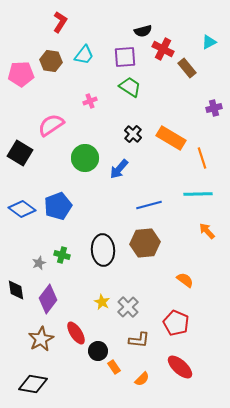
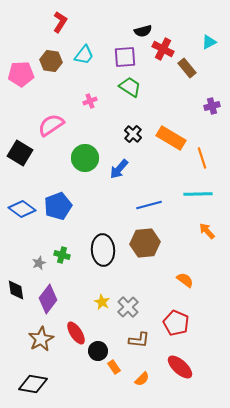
purple cross at (214, 108): moved 2 px left, 2 px up
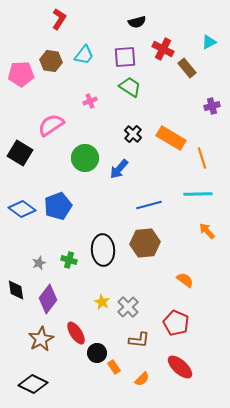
red L-shape at (60, 22): moved 1 px left, 3 px up
black semicircle at (143, 31): moved 6 px left, 9 px up
green cross at (62, 255): moved 7 px right, 5 px down
black circle at (98, 351): moved 1 px left, 2 px down
black diamond at (33, 384): rotated 16 degrees clockwise
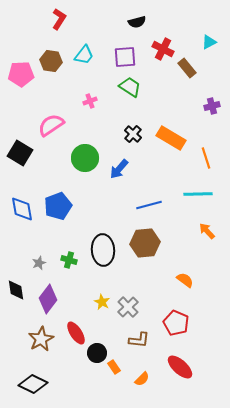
orange line at (202, 158): moved 4 px right
blue diamond at (22, 209): rotated 44 degrees clockwise
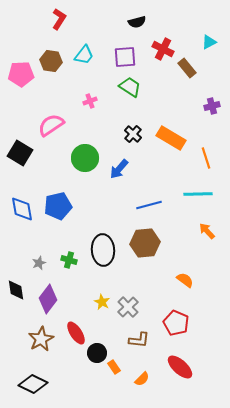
blue pentagon at (58, 206): rotated 8 degrees clockwise
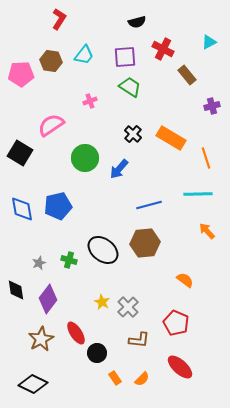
brown rectangle at (187, 68): moved 7 px down
black ellipse at (103, 250): rotated 48 degrees counterclockwise
orange rectangle at (114, 367): moved 1 px right, 11 px down
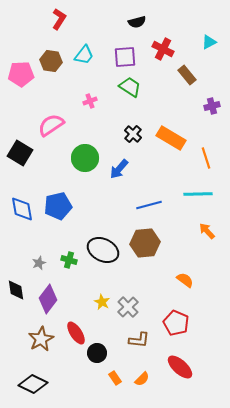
black ellipse at (103, 250): rotated 12 degrees counterclockwise
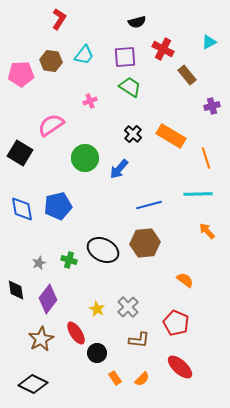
orange rectangle at (171, 138): moved 2 px up
yellow star at (102, 302): moved 5 px left, 7 px down
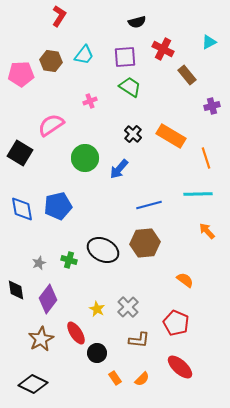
red L-shape at (59, 19): moved 3 px up
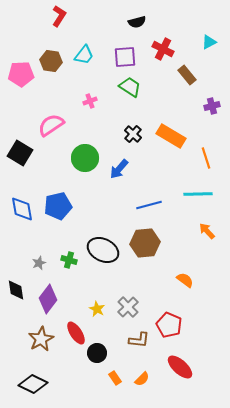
red pentagon at (176, 323): moved 7 px left, 2 px down
